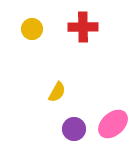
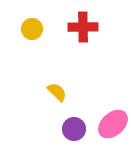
yellow semicircle: rotated 75 degrees counterclockwise
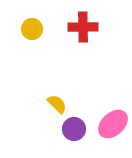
yellow semicircle: moved 12 px down
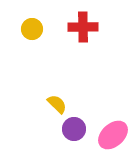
pink ellipse: moved 11 px down
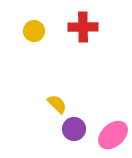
yellow circle: moved 2 px right, 2 px down
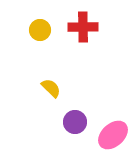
yellow circle: moved 6 px right, 1 px up
yellow semicircle: moved 6 px left, 16 px up
purple circle: moved 1 px right, 7 px up
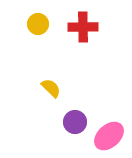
yellow circle: moved 2 px left, 6 px up
pink ellipse: moved 4 px left, 1 px down
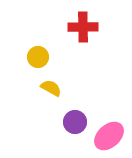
yellow circle: moved 33 px down
yellow semicircle: rotated 15 degrees counterclockwise
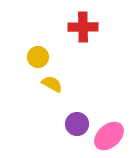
yellow semicircle: moved 1 px right, 4 px up
purple circle: moved 2 px right, 2 px down
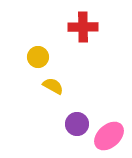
yellow semicircle: moved 1 px right, 2 px down
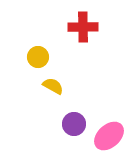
purple circle: moved 3 px left
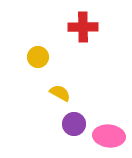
yellow semicircle: moved 7 px right, 7 px down
pink ellipse: rotated 48 degrees clockwise
